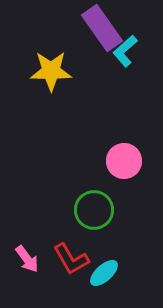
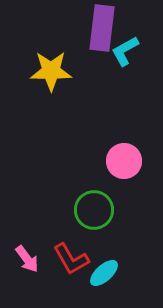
purple rectangle: rotated 42 degrees clockwise
cyan L-shape: rotated 12 degrees clockwise
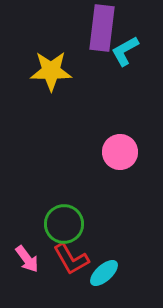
pink circle: moved 4 px left, 9 px up
green circle: moved 30 px left, 14 px down
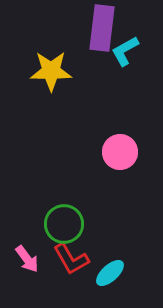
cyan ellipse: moved 6 px right
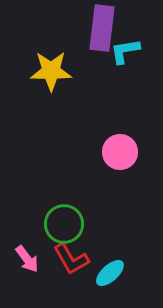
cyan L-shape: rotated 20 degrees clockwise
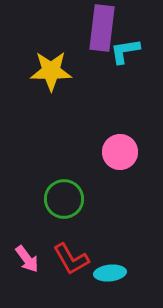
green circle: moved 25 px up
cyan ellipse: rotated 36 degrees clockwise
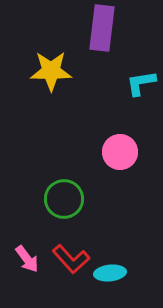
cyan L-shape: moved 16 px right, 32 px down
red L-shape: rotated 12 degrees counterclockwise
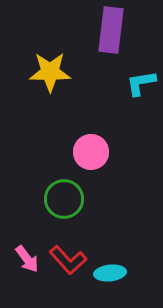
purple rectangle: moved 9 px right, 2 px down
yellow star: moved 1 px left, 1 px down
pink circle: moved 29 px left
red L-shape: moved 3 px left, 1 px down
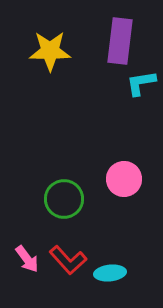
purple rectangle: moved 9 px right, 11 px down
yellow star: moved 21 px up
pink circle: moved 33 px right, 27 px down
